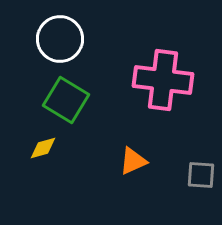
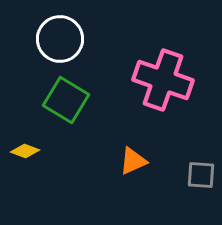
pink cross: rotated 12 degrees clockwise
yellow diamond: moved 18 px left, 3 px down; rotated 36 degrees clockwise
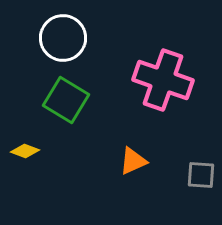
white circle: moved 3 px right, 1 px up
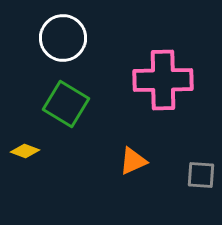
pink cross: rotated 20 degrees counterclockwise
green square: moved 4 px down
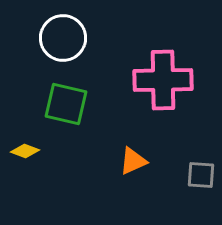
green square: rotated 18 degrees counterclockwise
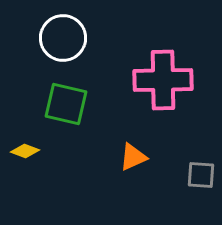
orange triangle: moved 4 px up
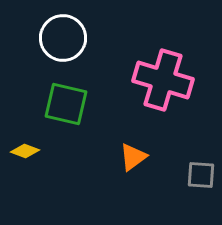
pink cross: rotated 18 degrees clockwise
orange triangle: rotated 12 degrees counterclockwise
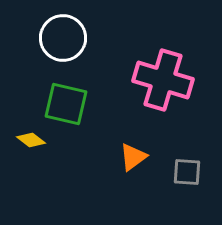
yellow diamond: moved 6 px right, 11 px up; rotated 16 degrees clockwise
gray square: moved 14 px left, 3 px up
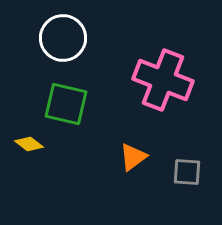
pink cross: rotated 4 degrees clockwise
yellow diamond: moved 2 px left, 4 px down
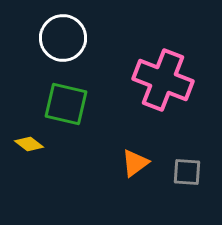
orange triangle: moved 2 px right, 6 px down
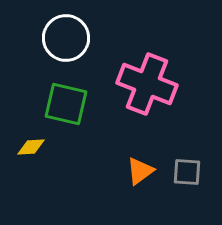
white circle: moved 3 px right
pink cross: moved 16 px left, 4 px down
yellow diamond: moved 2 px right, 3 px down; rotated 40 degrees counterclockwise
orange triangle: moved 5 px right, 8 px down
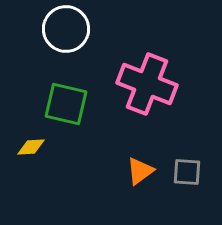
white circle: moved 9 px up
